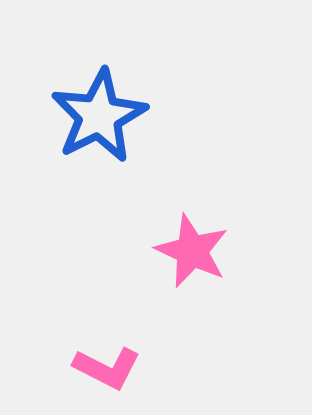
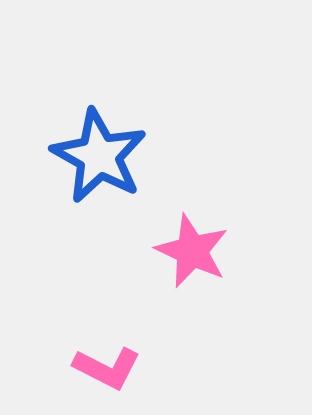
blue star: moved 40 px down; rotated 16 degrees counterclockwise
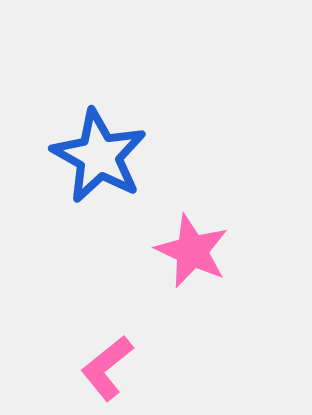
pink L-shape: rotated 114 degrees clockwise
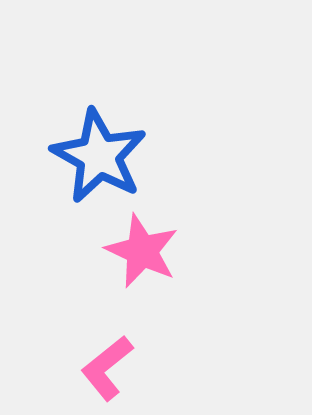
pink star: moved 50 px left
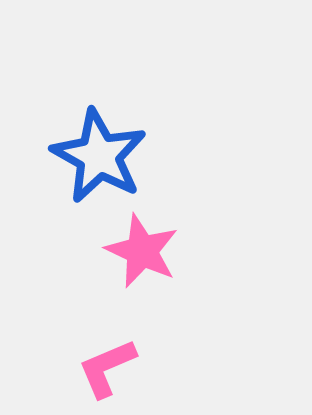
pink L-shape: rotated 16 degrees clockwise
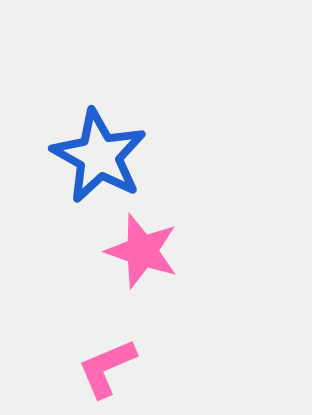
pink star: rotated 6 degrees counterclockwise
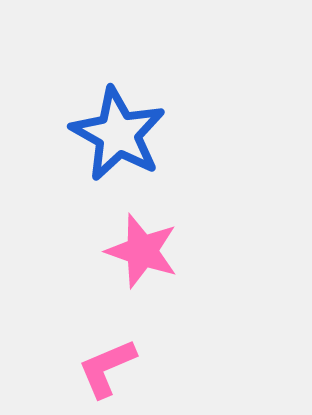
blue star: moved 19 px right, 22 px up
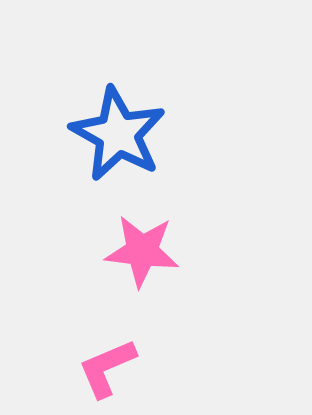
pink star: rotated 12 degrees counterclockwise
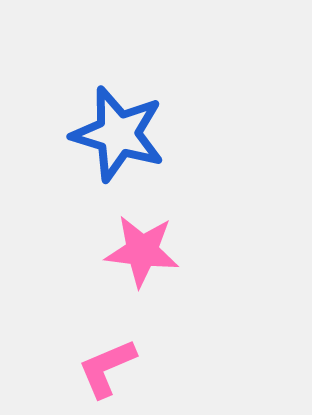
blue star: rotated 12 degrees counterclockwise
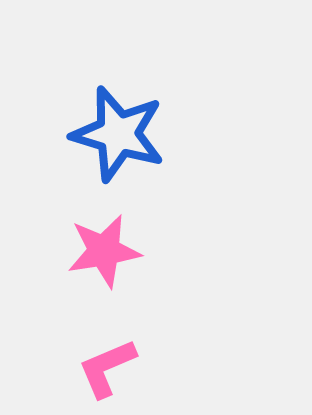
pink star: moved 38 px left; rotated 16 degrees counterclockwise
